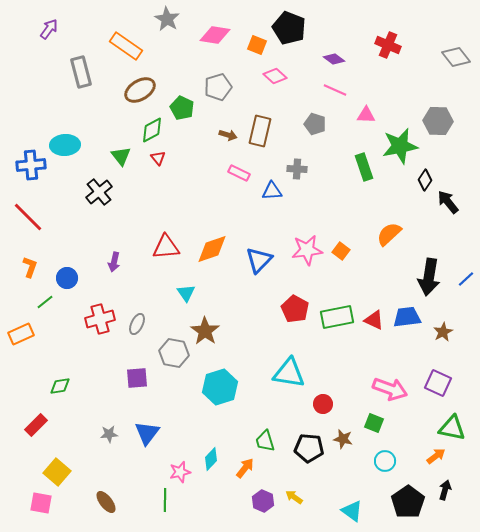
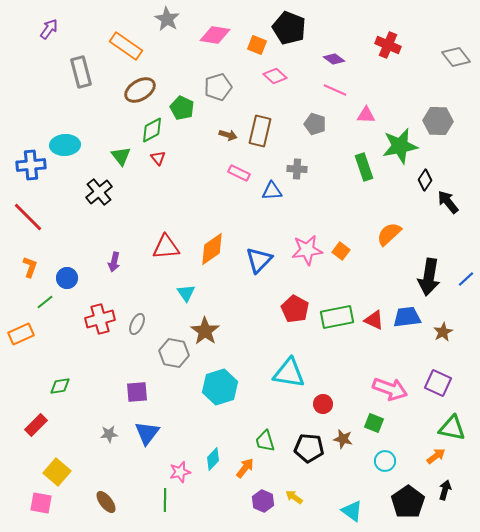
orange diamond at (212, 249): rotated 16 degrees counterclockwise
purple square at (137, 378): moved 14 px down
cyan diamond at (211, 459): moved 2 px right
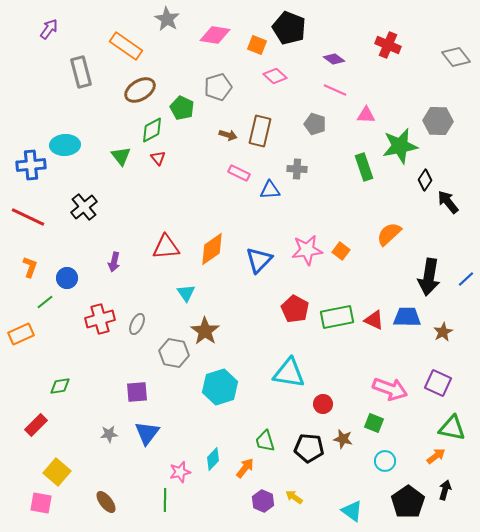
blue triangle at (272, 191): moved 2 px left, 1 px up
black cross at (99, 192): moved 15 px left, 15 px down
red line at (28, 217): rotated 20 degrees counterclockwise
blue trapezoid at (407, 317): rotated 8 degrees clockwise
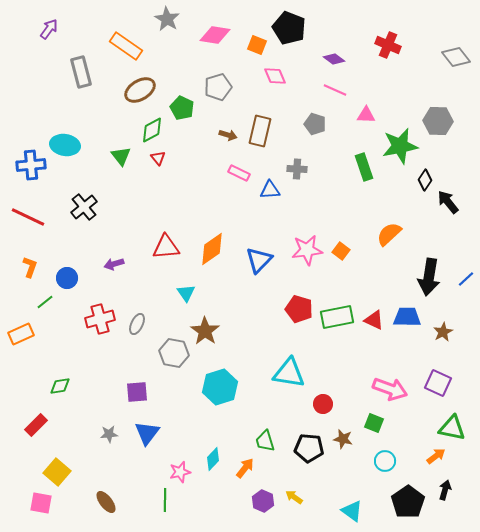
pink diamond at (275, 76): rotated 25 degrees clockwise
cyan ellipse at (65, 145): rotated 12 degrees clockwise
purple arrow at (114, 262): moved 2 px down; rotated 60 degrees clockwise
red pentagon at (295, 309): moved 4 px right; rotated 12 degrees counterclockwise
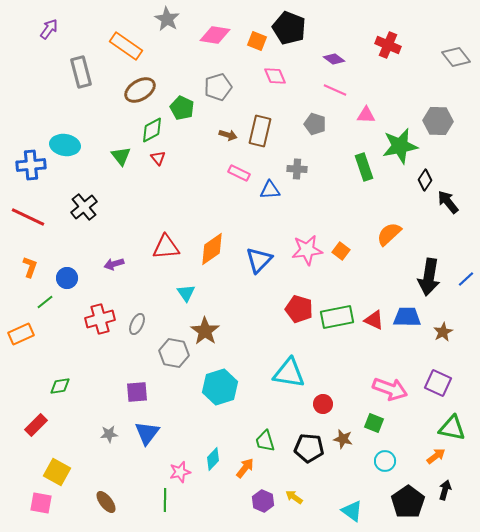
orange square at (257, 45): moved 4 px up
yellow square at (57, 472): rotated 12 degrees counterclockwise
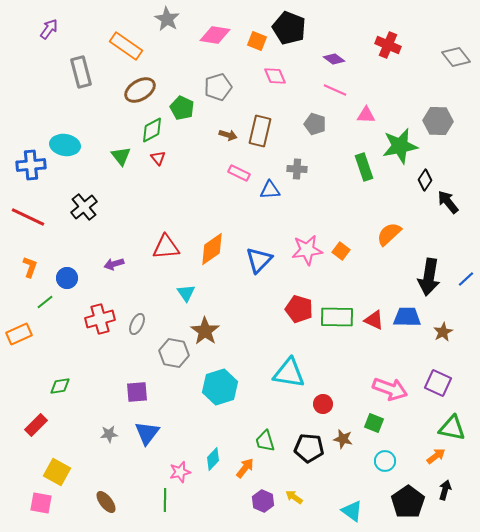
green rectangle at (337, 317): rotated 12 degrees clockwise
orange rectangle at (21, 334): moved 2 px left
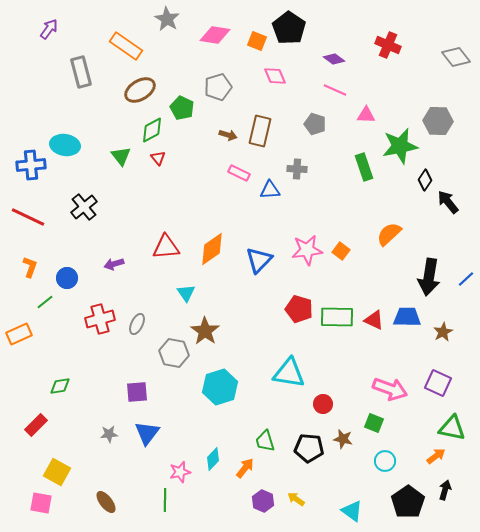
black pentagon at (289, 28): rotated 12 degrees clockwise
yellow arrow at (294, 497): moved 2 px right, 2 px down
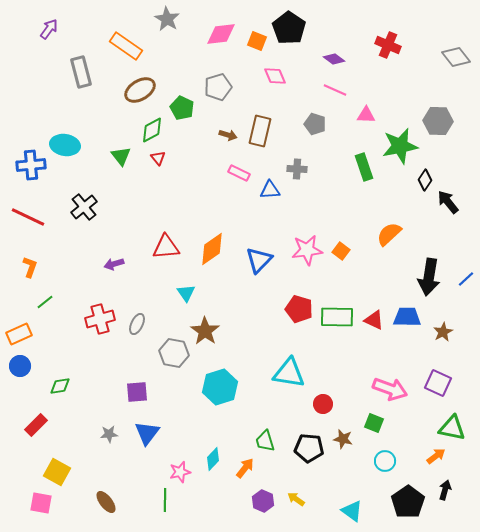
pink diamond at (215, 35): moved 6 px right, 1 px up; rotated 16 degrees counterclockwise
blue circle at (67, 278): moved 47 px left, 88 px down
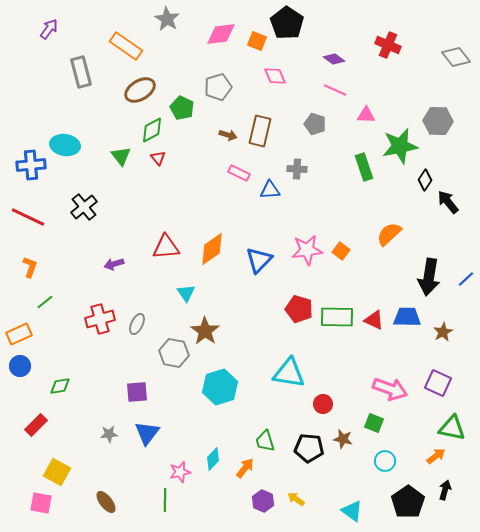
black pentagon at (289, 28): moved 2 px left, 5 px up
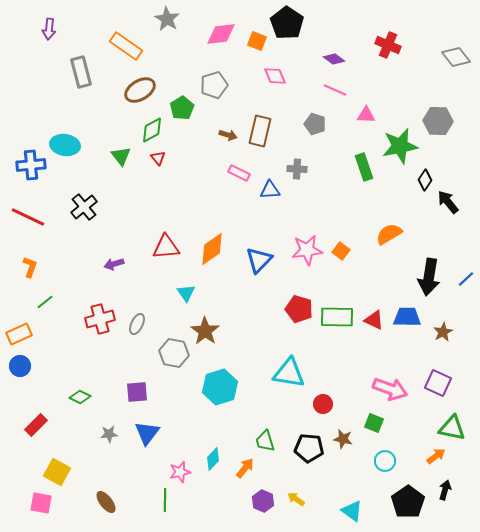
purple arrow at (49, 29): rotated 150 degrees clockwise
gray pentagon at (218, 87): moved 4 px left, 2 px up
green pentagon at (182, 108): rotated 15 degrees clockwise
orange semicircle at (389, 234): rotated 12 degrees clockwise
green diamond at (60, 386): moved 20 px right, 11 px down; rotated 35 degrees clockwise
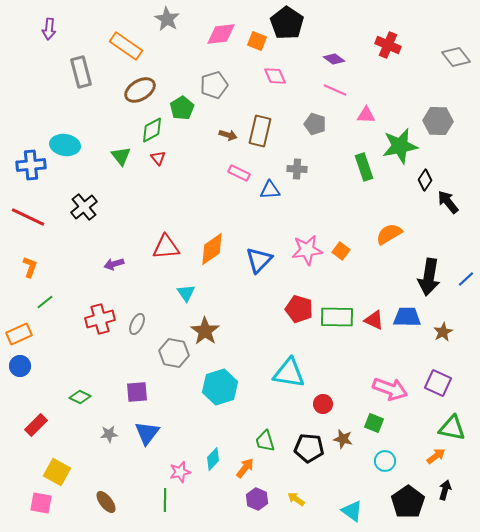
purple hexagon at (263, 501): moved 6 px left, 2 px up
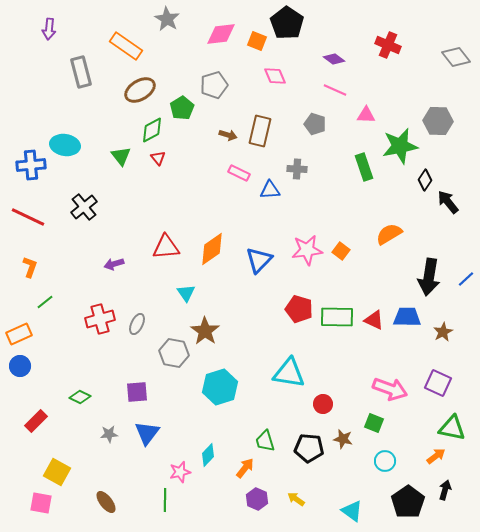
red rectangle at (36, 425): moved 4 px up
cyan diamond at (213, 459): moved 5 px left, 4 px up
